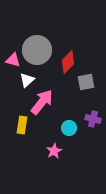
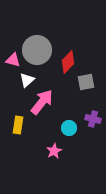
yellow rectangle: moved 4 px left
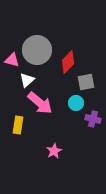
pink triangle: moved 1 px left
pink arrow: moved 2 px left, 1 px down; rotated 92 degrees clockwise
cyan circle: moved 7 px right, 25 px up
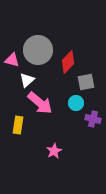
gray circle: moved 1 px right
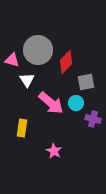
red diamond: moved 2 px left
white triangle: rotated 21 degrees counterclockwise
pink arrow: moved 11 px right
yellow rectangle: moved 4 px right, 3 px down
pink star: rotated 14 degrees counterclockwise
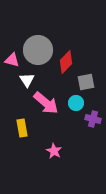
pink arrow: moved 5 px left
yellow rectangle: rotated 18 degrees counterclockwise
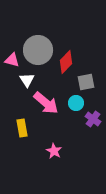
purple cross: rotated 21 degrees clockwise
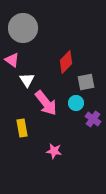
gray circle: moved 15 px left, 22 px up
pink triangle: rotated 21 degrees clockwise
pink arrow: rotated 12 degrees clockwise
pink star: rotated 21 degrees counterclockwise
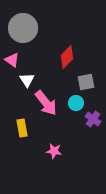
red diamond: moved 1 px right, 5 px up
